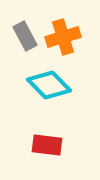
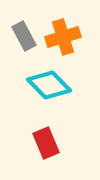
gray rectangle: moved 1 px left
red rectangle: moved 1 px left, 2 px up; rotated 60 degrees clockwise
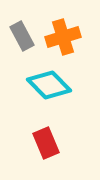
gray rectangle: moved 2 px left
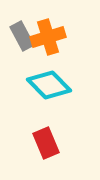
orange cross: moved 15 px left
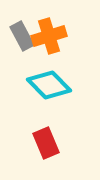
orange cross: moved 1 px right, 1 px up
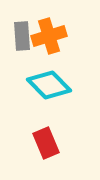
gray rectangle: rotated 24 degrees clockwise
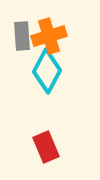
cyan diamond: moved 2 px left, 14 px up; rotated 72 degrees clockwise
red rectangle: moved 4 px down
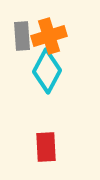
red rectangle: rotated 20 degrees clockwise
